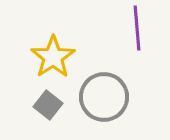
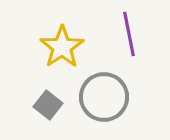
purple line: moved 8 px left, 6 px down; rotated 6 degrees counterclockwise
yellow star: moved 9 px right, 10 px up
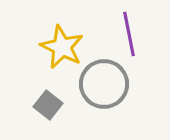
yellow star: rotated 12 degrees counterclockwise
gray circle: moved 13 px up
